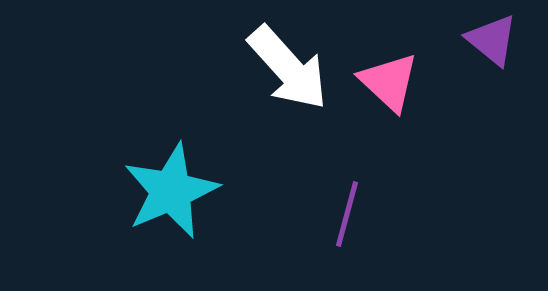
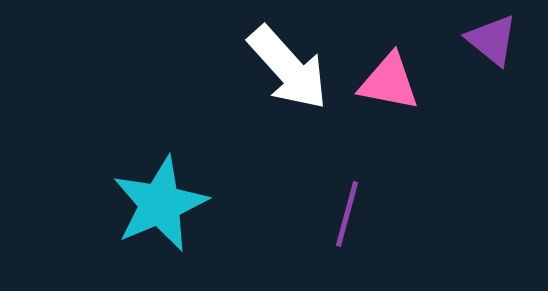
pink triangle: rotated 32 degrees counterclockwise
cyan star: moved 11 px left, 13 px down
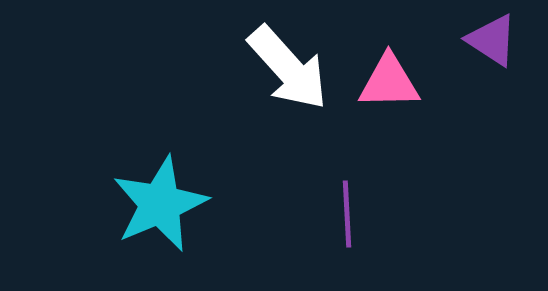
purple triangle: rotated 6 degrees counterclockwise
pink triangle: rotated 12 degrees counterclockwise
purple line: rotated 18 degrees counterclockwise
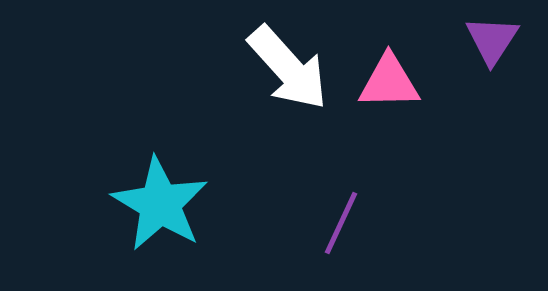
purple triangle: rotated 30 degrees clockwise
cyan star: rotated 18 degrees counterclockwise
purple line: moved 6 px left, 9 px down; rotated 28 degrees clockwise
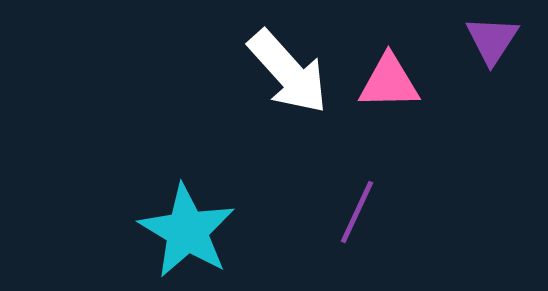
white arrow: moved 4 px down
cyan star: moved 27 px right, 27 px down
purple line: moved 16 px right, 11 px up
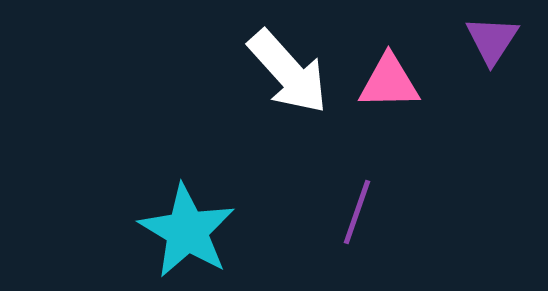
purple line: rotated 6 degrees counterclockwise
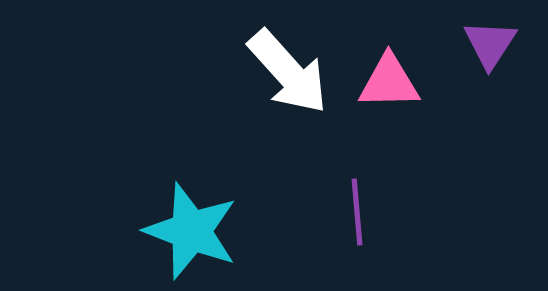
purple triangle: moved 2 px left, 4 px down
purple line: rotated 24 degrees counterclockwise
cyan star: moved 4 px right; rotated 10 degrees counterclockwise
